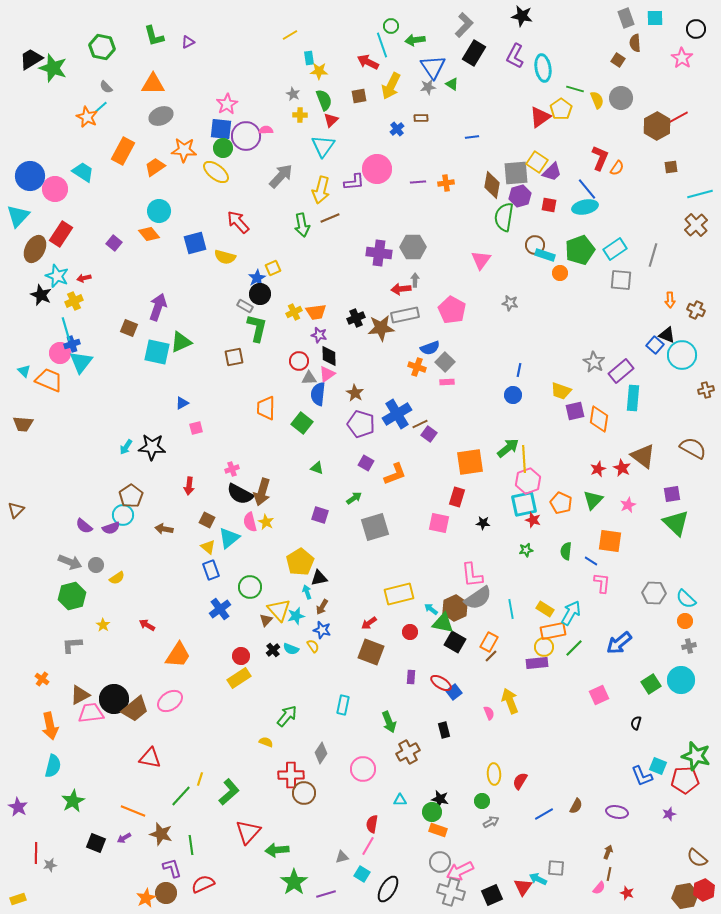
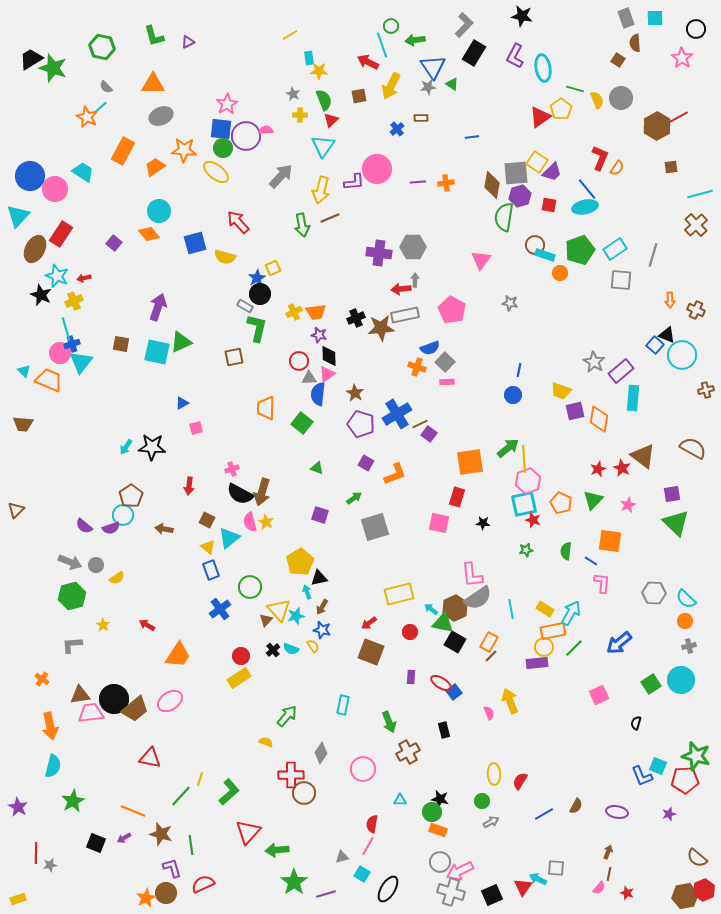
brown square at (129, 328): moved 8 px left, 16 px down; rotated 12 degrees counterclockwise
brown triangle at (80, 695): rotated 20 degrees clockwise
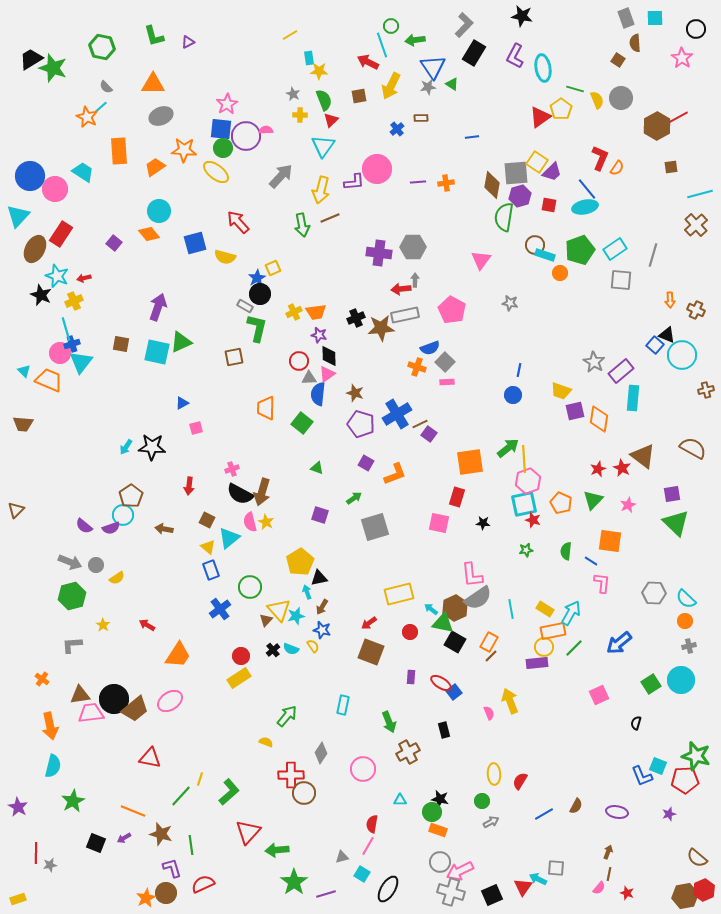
orange rectangle at (123, 151): moved 4 px left; rotated 32 degrees counterclockwise
brown star at (355, 393): rotated 12 degrees counterclockwise
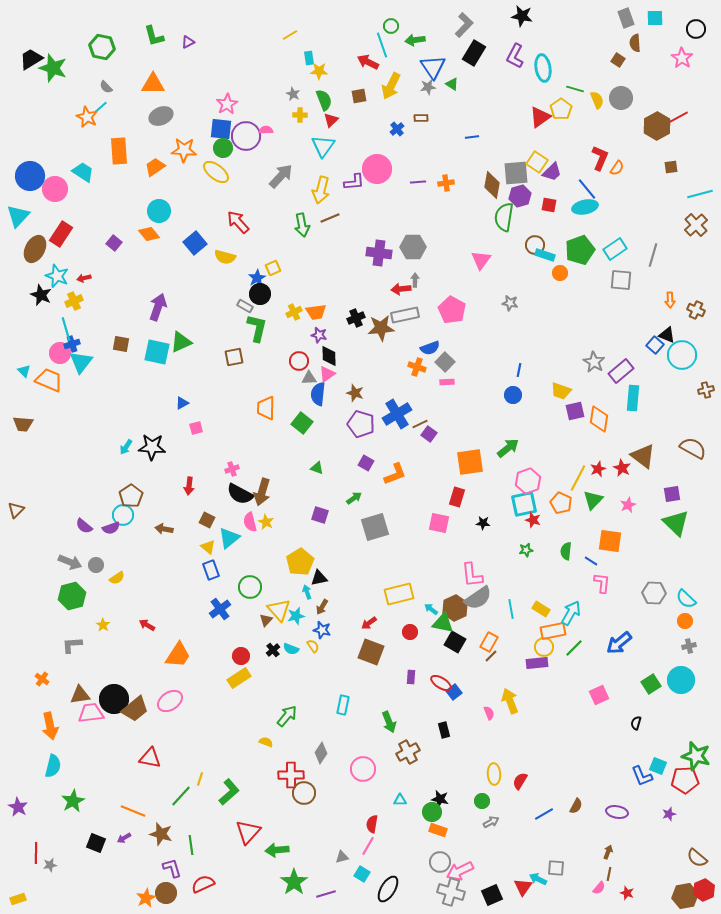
blue square at (195, 243): rotated 25 degrees counterclockwise
yellow line at (524, 459): moved 54 px right, 19 px down; rotated 32 degrees clockwise
yellow rectangle at (545, 609): moved 4 px left
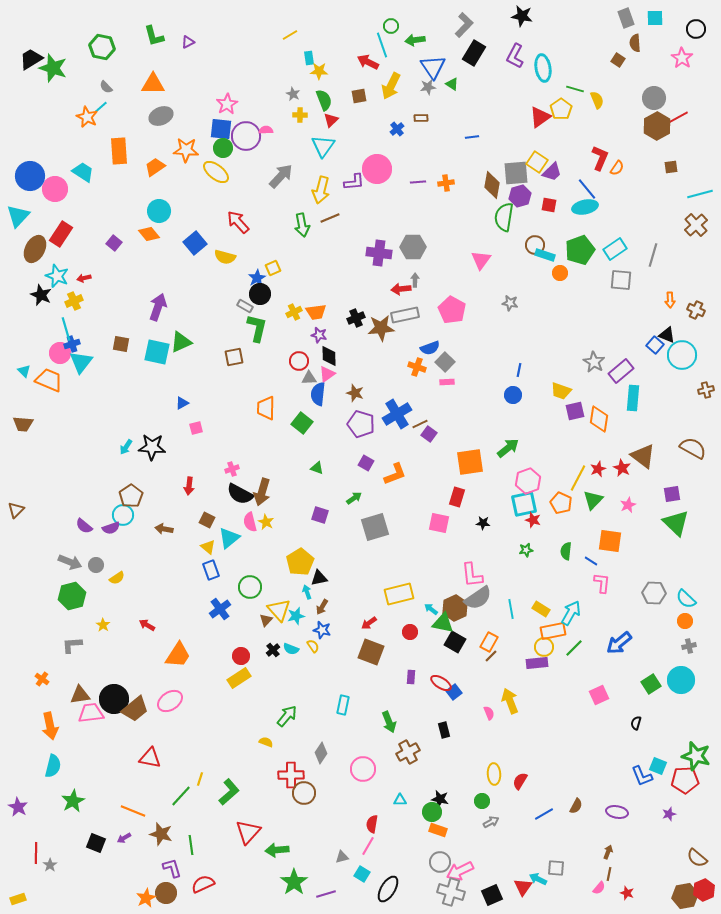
gray circle at (621, 98): moved 33 px right
orange star at (184, 150): moved 2 px right
gray star at (50, 865): rotated 24 degrees counterclockwise
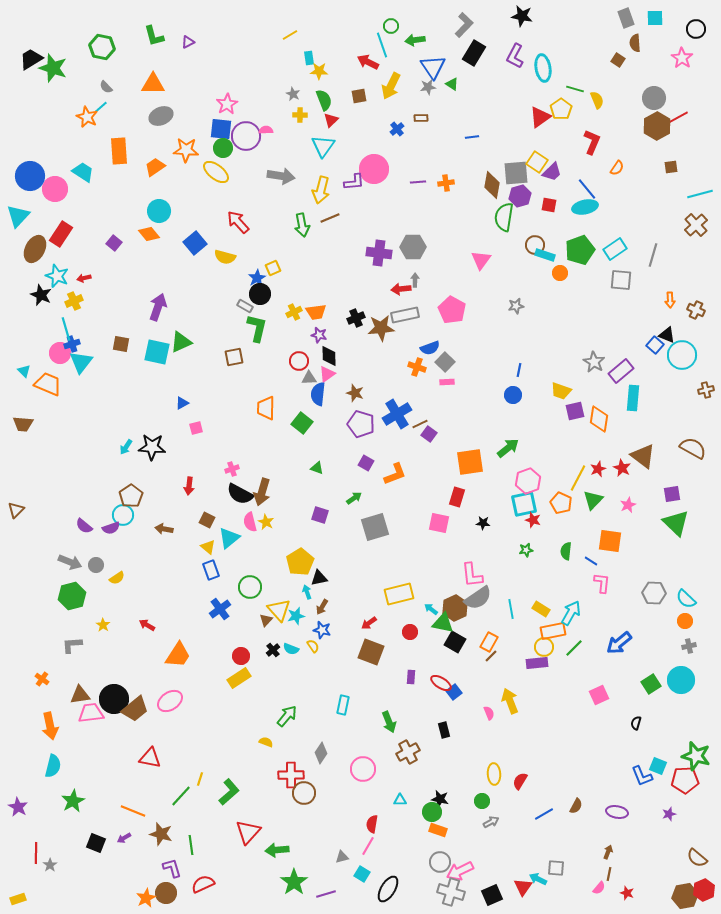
red L-shape at (600, 158): moved 8 px left, 16 px up
pink circle at (377, 169): moved 3 px left
gray arrow at (281, 176): rotated 56 degrees clockwise
gray star at (510, 303): moved 6 px right, 3 px down; rotated 21 degrees counterclockwise
orange trapezoid at (49, 380): moved 1 px left, 4 px down
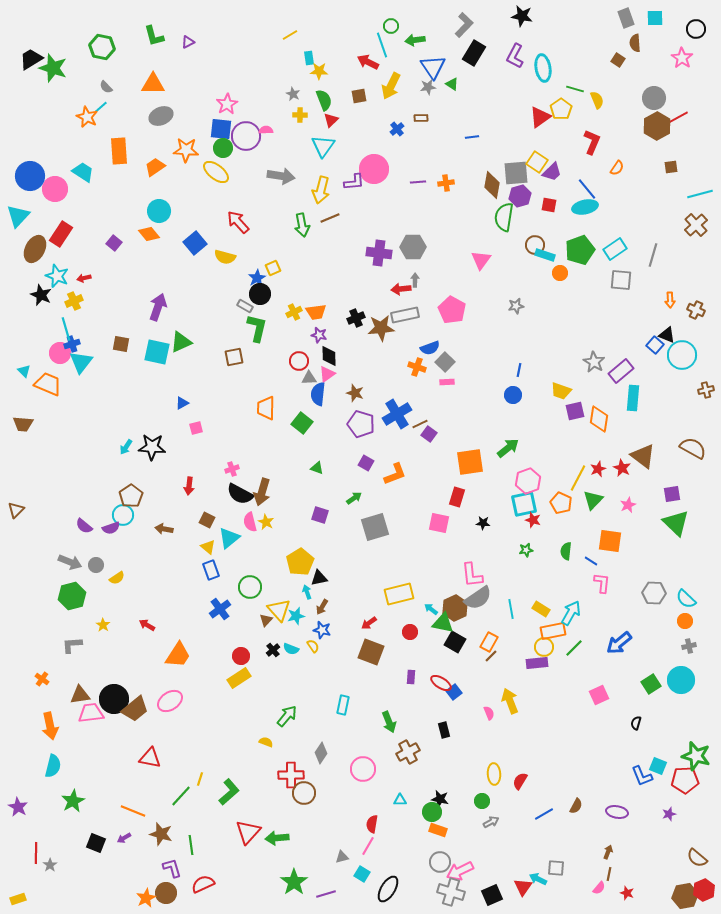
green arrow at (277, 850): moved 12 px up
